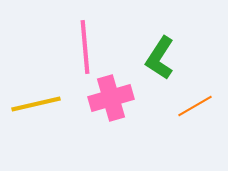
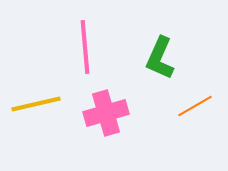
green L-shape: rotated 9 degrees counterclockwise
pink cross: moved 5 px left, 15 px down
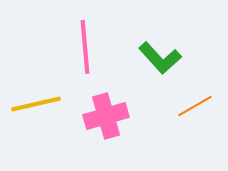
green L-shape: rotated 66 degrees counterclockwise
pink cross: moved 3 px down
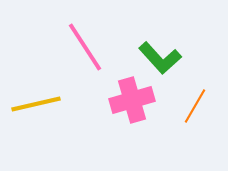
pink line: rotated 28 degrees counterclockwise
orange line: rotated 30 degrees counterclockwise
pink cross: moved 26 px right, 16 px up
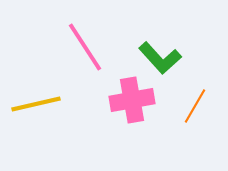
pink cross: rotated 6 degrees clockwise
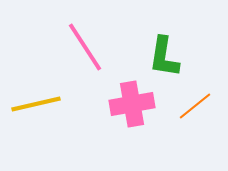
green L-shape: moved 4 px right, 1 px up; rotated 51 degrees clockwise
pink cross: moved 4 px down
orange line: rotated 21 degrees clockwise
